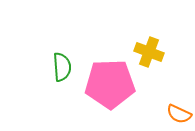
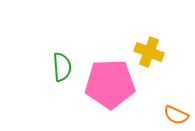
orange semicircle: moved 3 px left, 1 px down
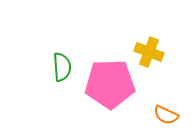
orange semicircle: moved 10 px left
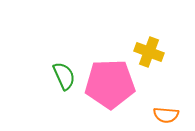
green semicircle: moved 2 px right, 9 px down; rotated 20 degrees counterclockwise
orange semicircle: rotated 20 degrees counterclockwise
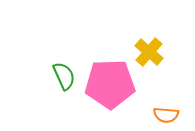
yellow cross: rotated 20 degrees clockwise
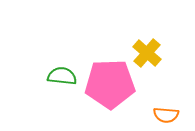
yellow cross: moved 2 px left, 1 px down
green semicircle: moved 2 px left; rotated 60 degrees counterclockwise
